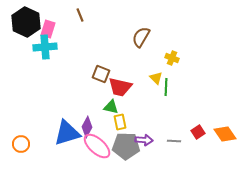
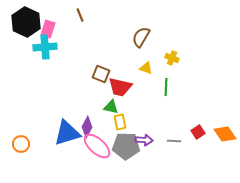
yellow triangle: moved 10 px left, 10 px up; rotated 24 degrees counterclockwise
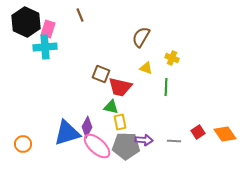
orange circle: moved 2 px right
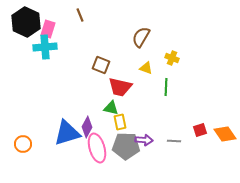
brown square: moved 9 px up
green triangle: moved 1 px down
red square: moved 2 px right, 2 px up; rotated 16 degrees clockwise
pink ellipse: moved 2 px down; rotated 32 degrees clockwise
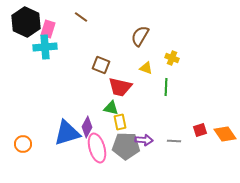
brown line: moved 1 px right, 2 px down; rotated 32 degrees counterclockwise
brown semicircle: moved 1 px left, 1 px up
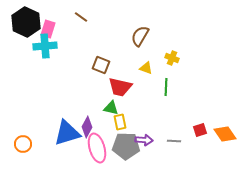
cyan cross: moved 1 px up
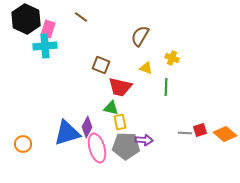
black hexagon: moved 3 px up
orange diamond: rotated 15 degrees counterclockwise
gray line: moved 11 px right, 8 px up
